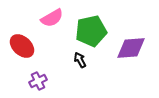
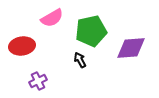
red ellipse: rotated 50 degrees counterclockwise
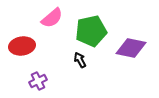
pink semicircle: rotated 10 degrees counterclockwise
purple diamond: rotated 16 degrees clockwise
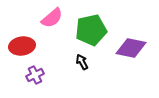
green pentagon: moved 1 px up
black arrow: moved 2 px right, 2 px down
purple cross: moved 3 px left, 6 px up
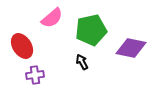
red ellipse: rotated 65 degrees clockwise
purple cross: rotated 18 degrees clockwise
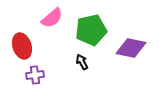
red ellipse: rotated 15 degrees clockwise
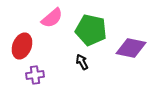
green pentagon: rotated 24 degrees clockwise
red ellipse: rotated 40 degrees clockwise
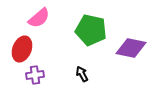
pink semicircle: moved 13 px left
red ellipse: moved 3 px down
black arrow: moved 12 px down
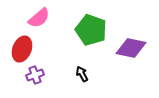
green pentagon: rotated 8 degrees clockwise
purple cross: rotated 12 degrees counterclockwise
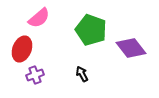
purple diamond: rotated 40 degrees clockwise
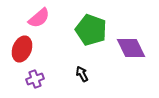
purple diamond: rotated 12 degrees clockwise
purple cross: moved 4 px down
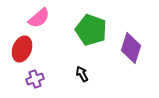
purple diamond: rotated 44 degrees clockwise
